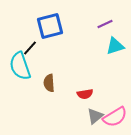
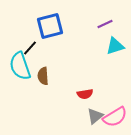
brown semicircle: moved 6 px left, 7 px up
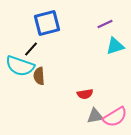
blue square: moved 3 px left, 3 px up
black line: moved 1 px right, 1 px down
cyan semicircle: rotated 52 degrees counterclockwise
brown semicircle: moved 4 px left
gray triangle: rotated 30 degrees clockwise
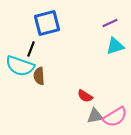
purple line: moved 5 px right, 1 px up
black line: rotated 21 degrees counterclockwise
red semicircle: moved 2 px down; rotated 42 degrees clockwise
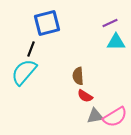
cyan triangle: moved 1 px right, 4 px up; rotated 18 degrees clockwise
cyan semicircle: moved 4 px right, 6 px down; rotated 112 degrees clockwise
brown semicircle: moved 39 px right
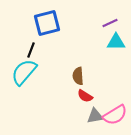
black line: moved 1 px down
pink semicircle: moved 2 px up
